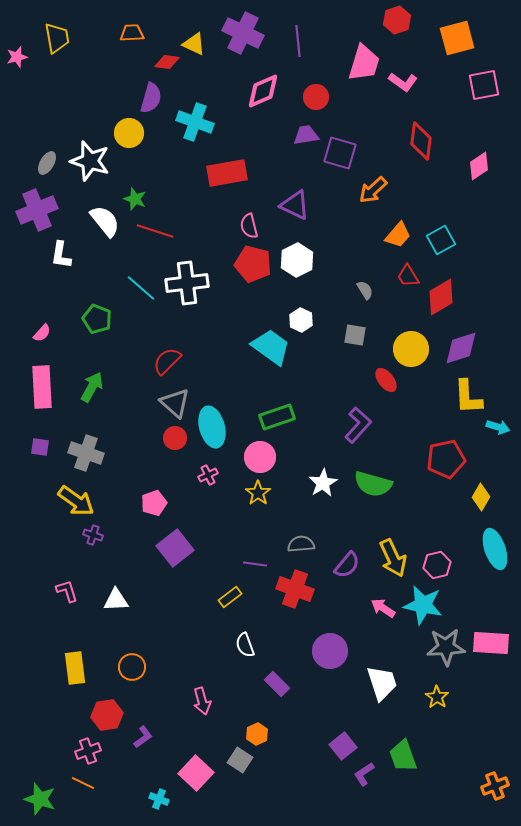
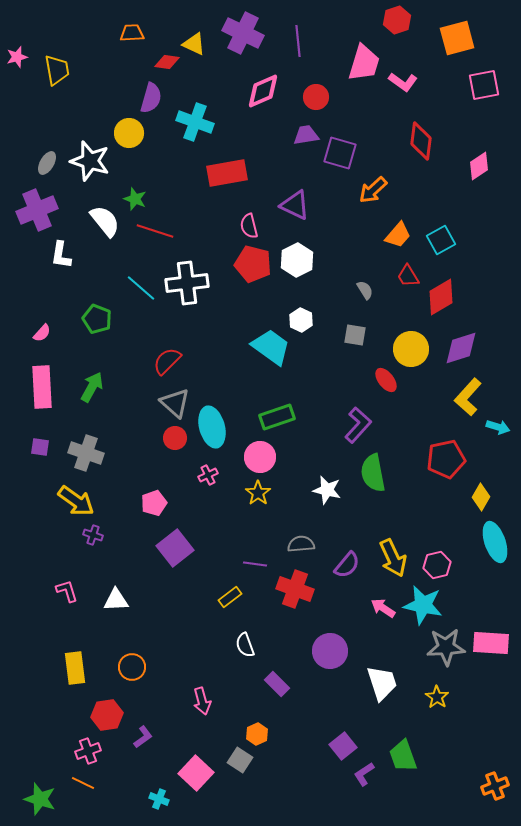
yellow trapezoid at (57, 38): moved 32 px down
yellow L-shape at (468, 397): rotated 45 degrees clockwise
white star at (323, 483): moved 4 px right, 7 px down; rotated 28 degrees counterclockwise
green semicircle at (373, 484): moved 11 px up; rotated 63 degrees clockwise
cyan ellipse at (495, 549): moved 7 px up
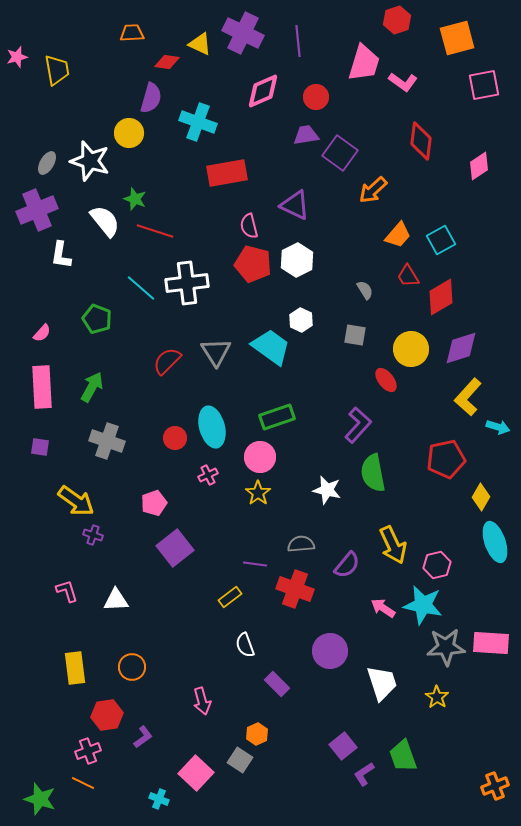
yellow triangle at (194, 44): moved 6 px right
cyan cross at (195, 122): moved 3 px right
purple square at (340, 153): rotated 20 degrees clockwise
gray triangle at (175, 403): moved 41 px right, 51 px up; rotated 16 degrees clockwise
gray cross at (86, 453): moved 21 px right, 12 px up
yellow arrow at (393, 558): moved 13 px up
